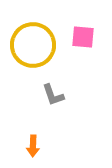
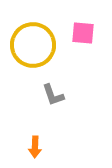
pink square: moved 4 px up
orange arrow: moved 2 px right, 1 px down
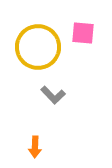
yellow circle: moved 5 px right, 2 px down
gray L-shape: rotated 25 degrees counterclockwise
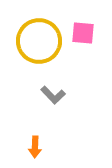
yellow circle: moved 1 px right, 6 px up
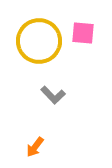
orange arrow: rotated 35 degrees clockwise
